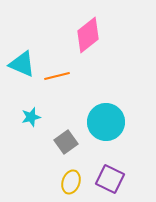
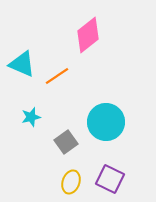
orange line: rotated 20 degrees counterclockwise
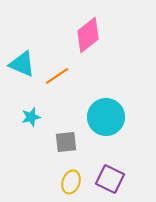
cyan circle: moved 5 px up
gray square: rotated 30 degrees clockwise
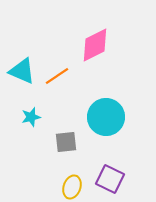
pink diamond: moved 7 px right, 10 px down; rotated 12 degrees clockwise
cyan triangle: moved 7 px down
yellow ellipse: moved 1 px right, 5 px down
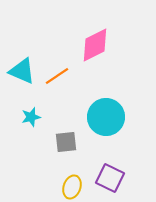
purple square: moved 1 px up
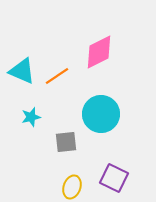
pink diamond: moved 4 px right, 7 px down
cyan circle: moved 5 px left, 3 px up
purple square: moved 4 px right
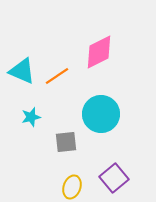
purple square: rotated 24 degrees clockwise
